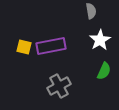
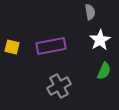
gray semicircle: moved 1 px left, 1 px down
yellow square: moved 12 px left
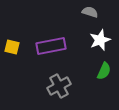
gray semicircle: rotated 63 degrees counterclockwise
white star: rotated 10 degrees clockwise
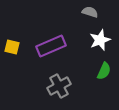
purple rectangle: rotated 12 degrees counterclockwise
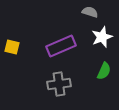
white star: moved 2 px right, 3 px up
purple rectangle: moved 10 px right
gray cross: moved 2 px up; rotated 20 degrees clockwise
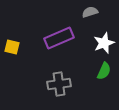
gray semicircle: rotated 35 degrees counterclockwise
white star: moved 2 px right, 6 px down
purple rectangle: moved 2 px left, 8 px up
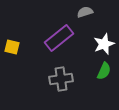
gray semicircle: moved 5 px left
purple rectangle: rotated 16 degrees counterclockwise
white star: moved 1 px down
gray cross: moved 2 px right, 5 px up
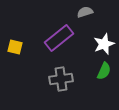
yellow square: moved 3 px right
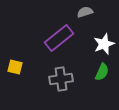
yellow square: moved 20 px down
green semicircle: moved 2 px left, 1 px down
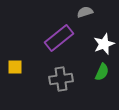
yellow square: rotated 14 degrees counterclockwise
